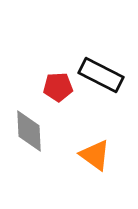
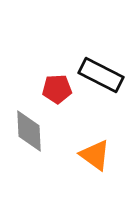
red pentagon: moved 1 px left, 2 px down
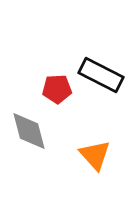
gray diamond: rotated 12 degrees counterclockwise
orange triangle: rotated 12 degrees clockwise
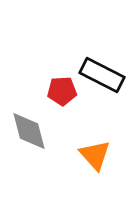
black rectangle: moved 1 px right
red pentagon: moved 5 px right, 2 px down
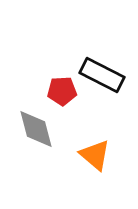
gray diamond: moved 7 px right, 2 px up
orange triangle: rotated 8 degrees counterclockwise
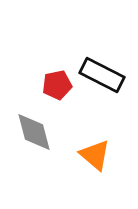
red pentagon: moved 5 px left, 6 px up; rotated 8 degrees counterclockwise
gray diamond: moved 2 px left, 3 px down
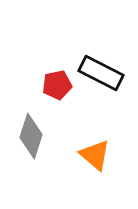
black rectangle: moved 1 px left, 2 px up
gray diamond: moved 3 px left, 4 px down; rotated 33 degrees clockwise
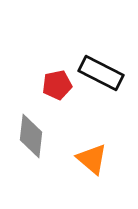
gray diamond: rotated 12 degrees counterclockwise
orange triangle: moved 3 px left, 4 px down
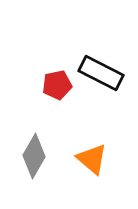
gray diamond: moved 3 px right, 20 px down; rotated 24 degrees clockwise
